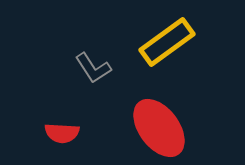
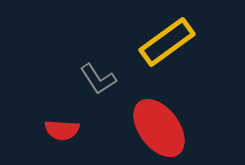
gray L-shape: moved 5 px right, 11 px down
red semicircle: moved 3 px up
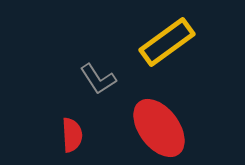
red semicircle: moved 10 px right, 5 px down; rotated 96 degrees counterclockwise
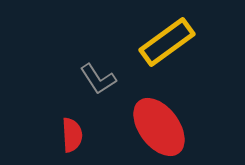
red ellipse: moved 1 px up
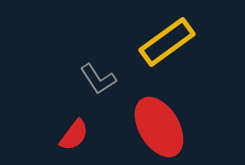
red ellipse: rotated 6 degrees clockwise
red semicircle: moved 2 px right; rotated 40 degrees clockwise
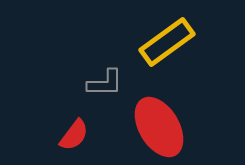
gray L-shape: moved 7 px right, 4 px down; rotated 57 degrees counterclockwise
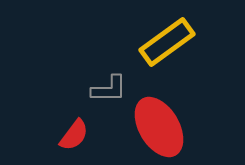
gray L-shape: moved 4 px right, 6 px down
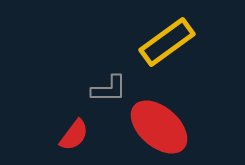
red ellipse: rotated 18 degrees counterclockwise
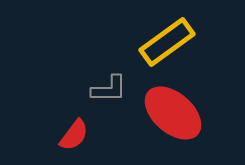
red ellipse: moved 14 px right, 14 px up
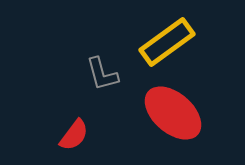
gray L-shape: moved 7 px left, 15 px up; rotated 75 degrees clockwise
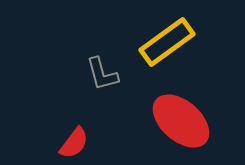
red ellipse: moved 8 px right, 8 px down
red semicircle: moved 8 px down
